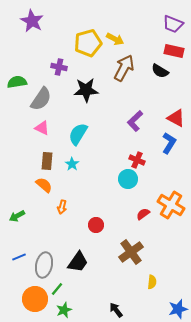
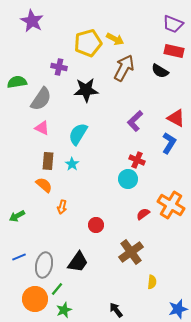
brown rectangle: moved 1 px right
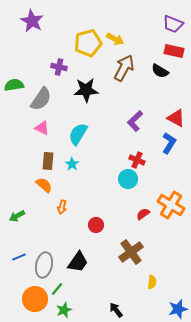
green semicircle: moved 3 px left, 3 px down
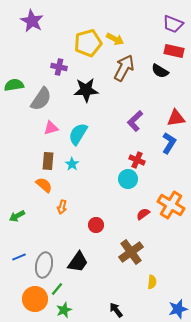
red triangle: rotated 36 degrees counterclockwise
pink triangle: moved 9 px right; rotated 42 degrees counterclockwise
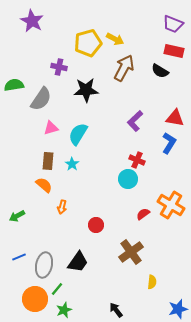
red triangle: moved 1 px left; rotated 18 degrees clockwise
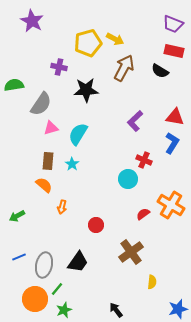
gray semicircle: moved 5 px down
red triangle: moved 1 px up
blue L-shape: moved 3 px right
red cross: moved 7 px right
